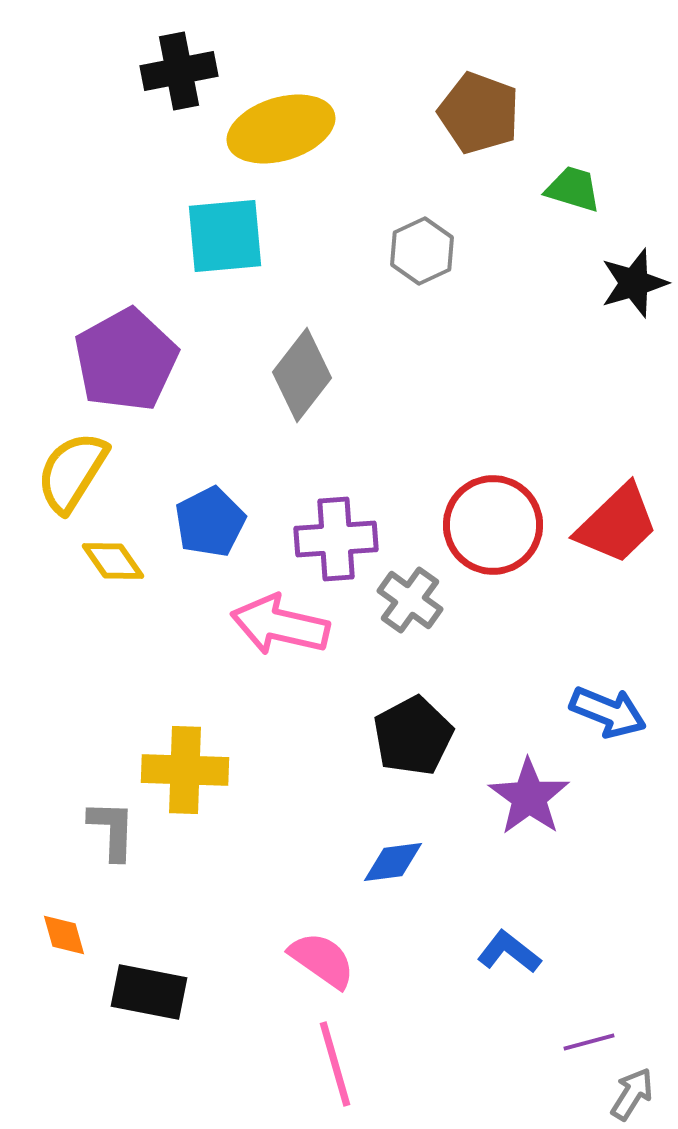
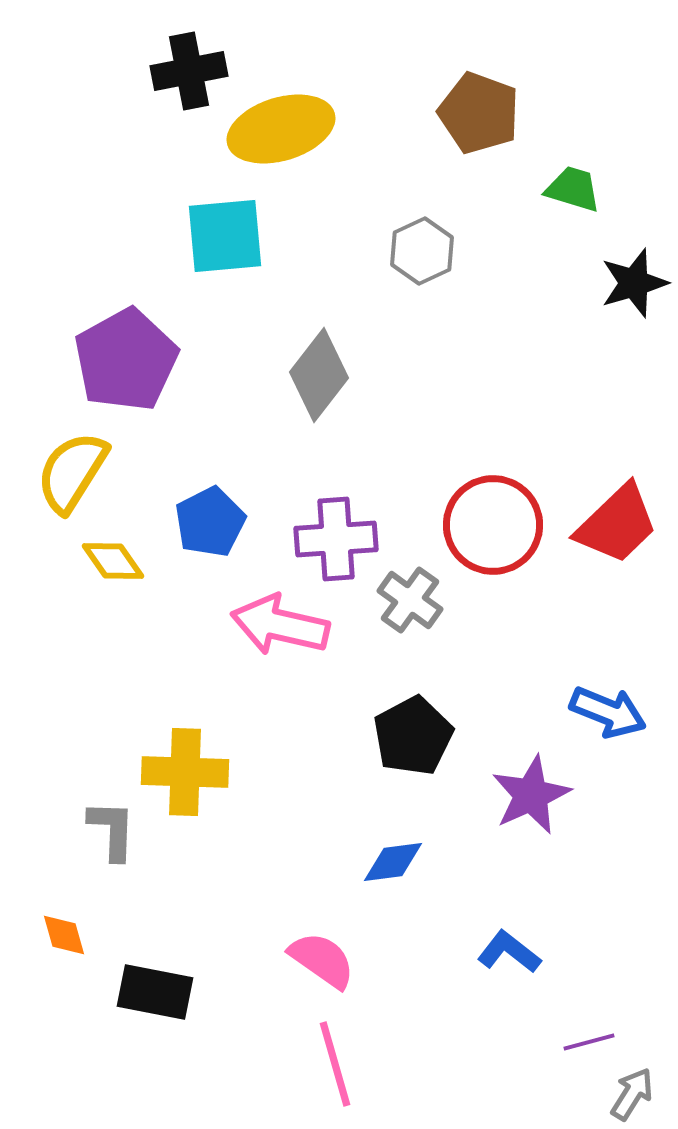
black cross: moved 10 px right
gray diamond: moved 17 px right
yellow cross: moved 2 px down
purple star: moved 2 px right, 2 px up; rotated 12 degrees clockwise
black rectangle: moved 6 px right
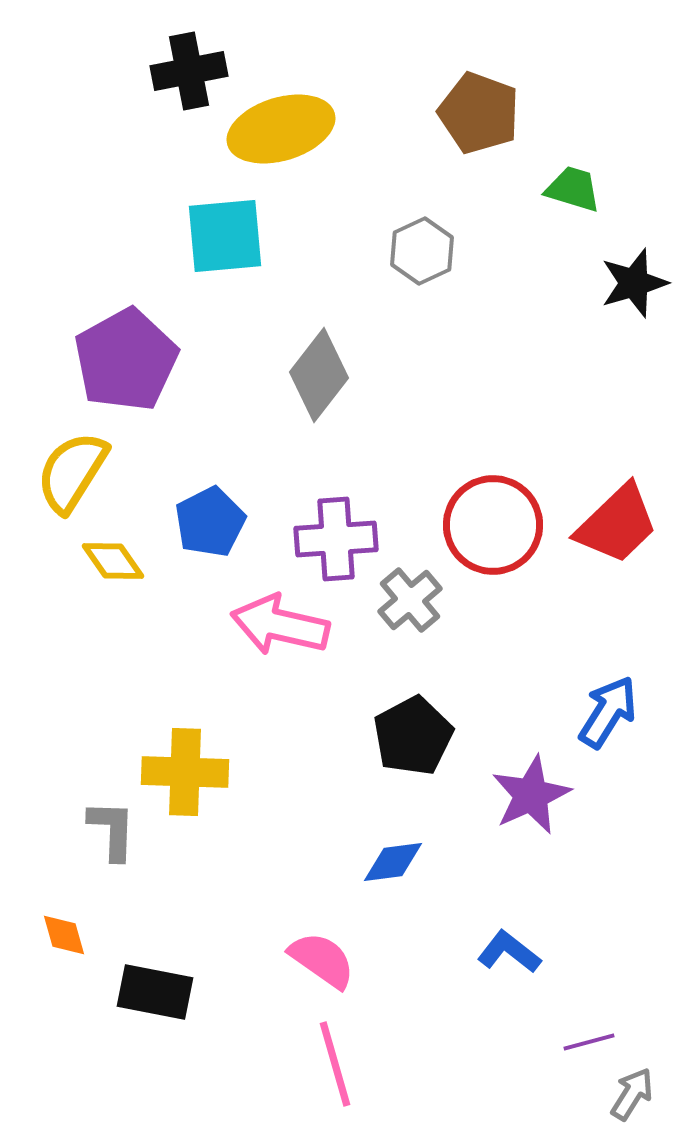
gray cross: rotated 14 degrees clockwise
blue arrow: rotated 80 degrees counterclockwise
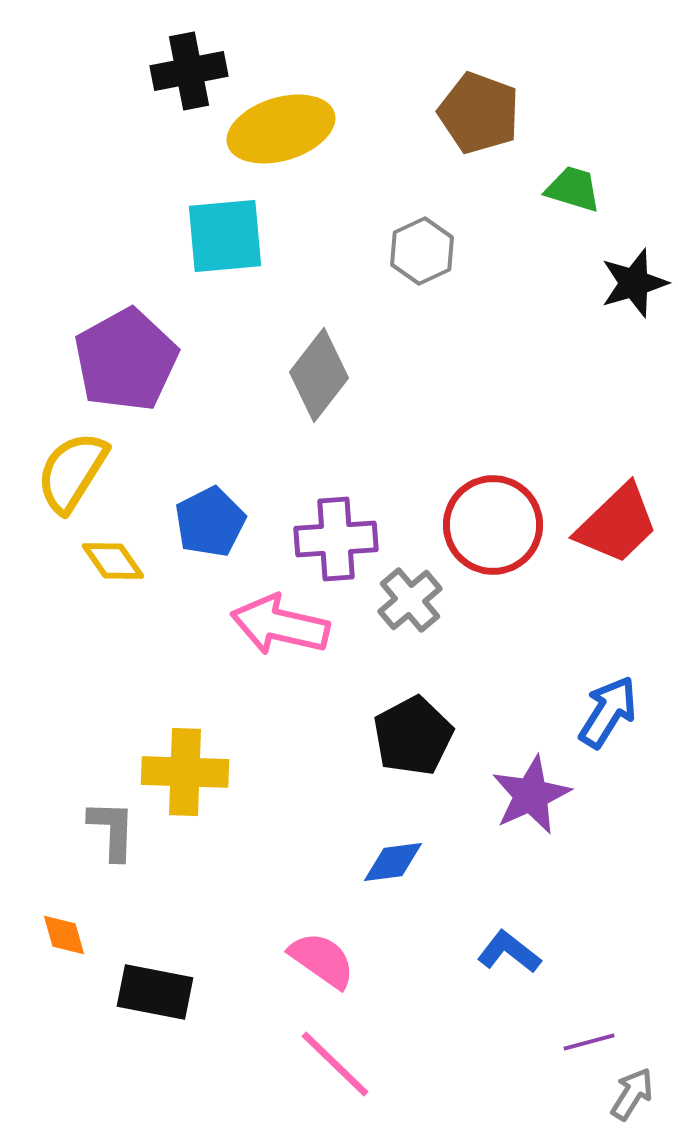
pink line: rotated 30 degrees counterclockwise
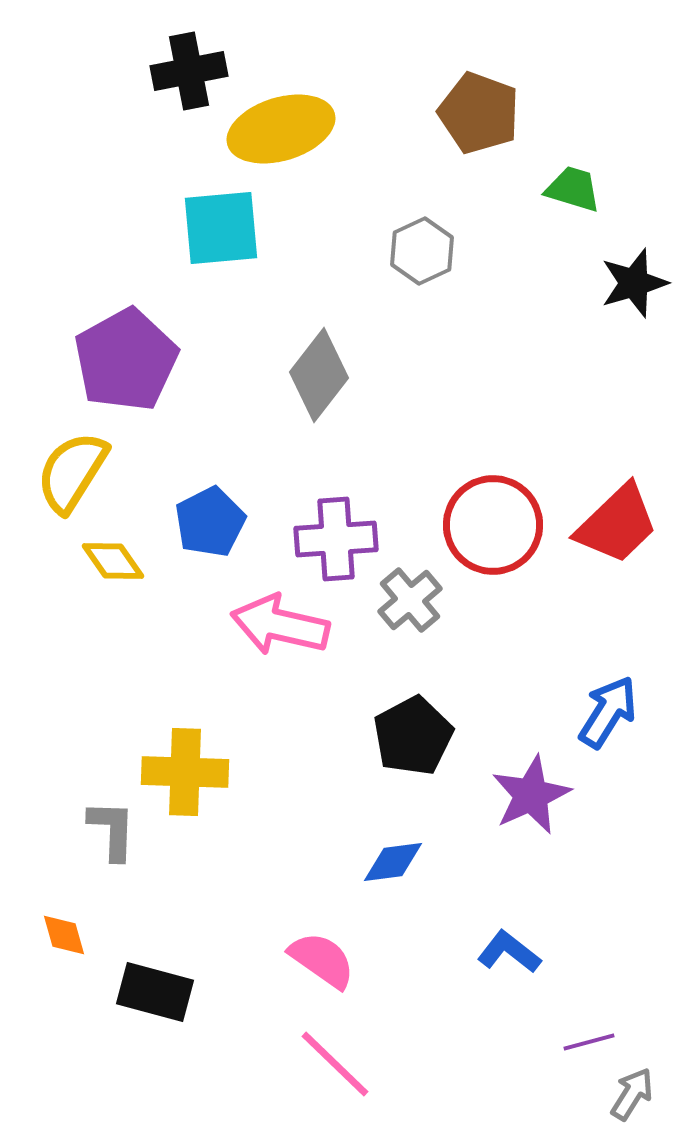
cyan square: moved 4 px left, 8 px up
black rectangle: rotated 4 degrees clockwise
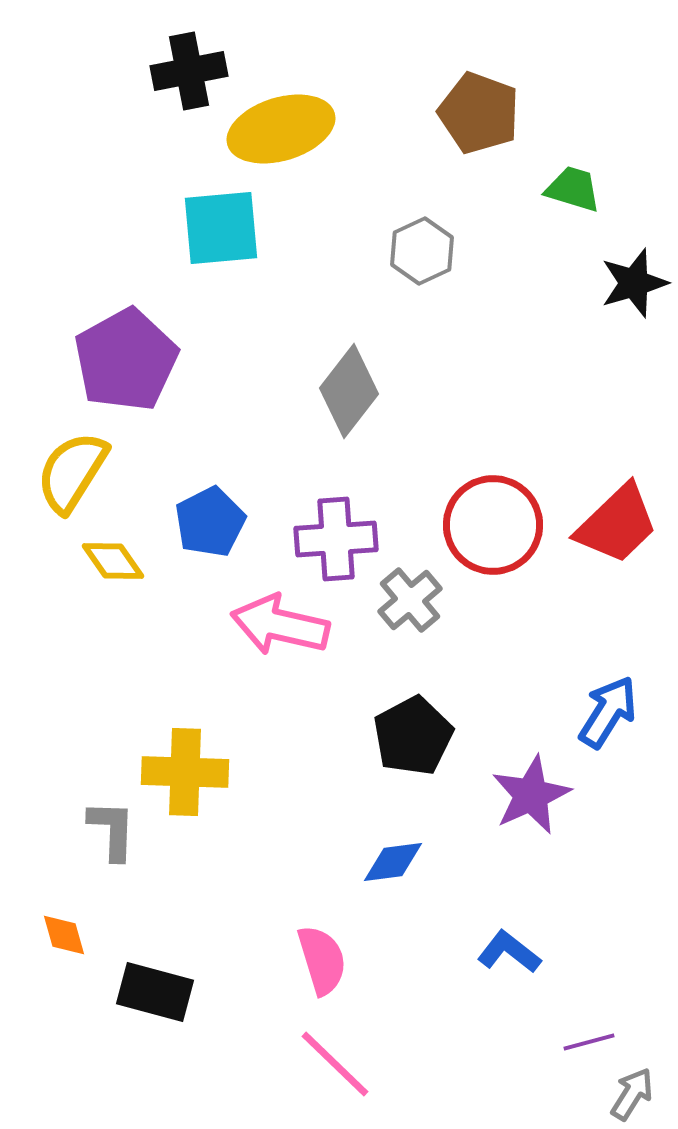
gray diamond: moved 30 px right, 16 px down
pink semicircle: rotated 38 degrees clockwise
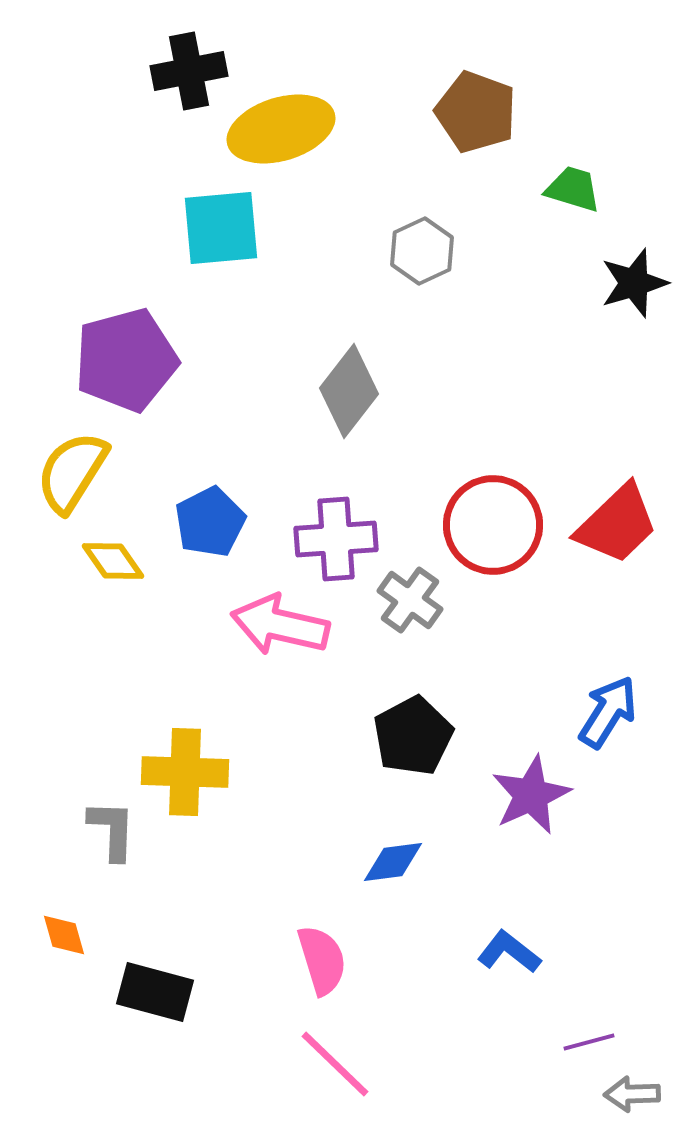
brown pentagon: moved 3 px left, 1 px up
purple pentagon: rotated 14 degrees clockwise
gray cross: rotated 14 degrees counterclockwise
gray arrow: rotated 124 degrees counterclockwise
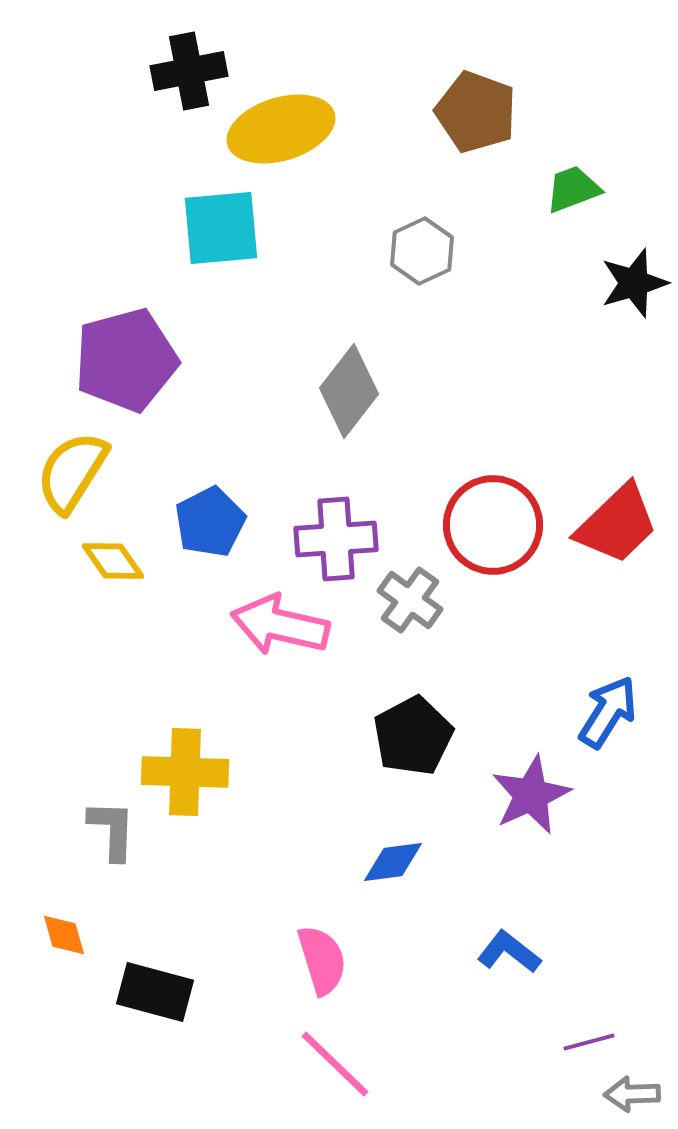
green trapezoid: rotated 38 degrees counterclockwise
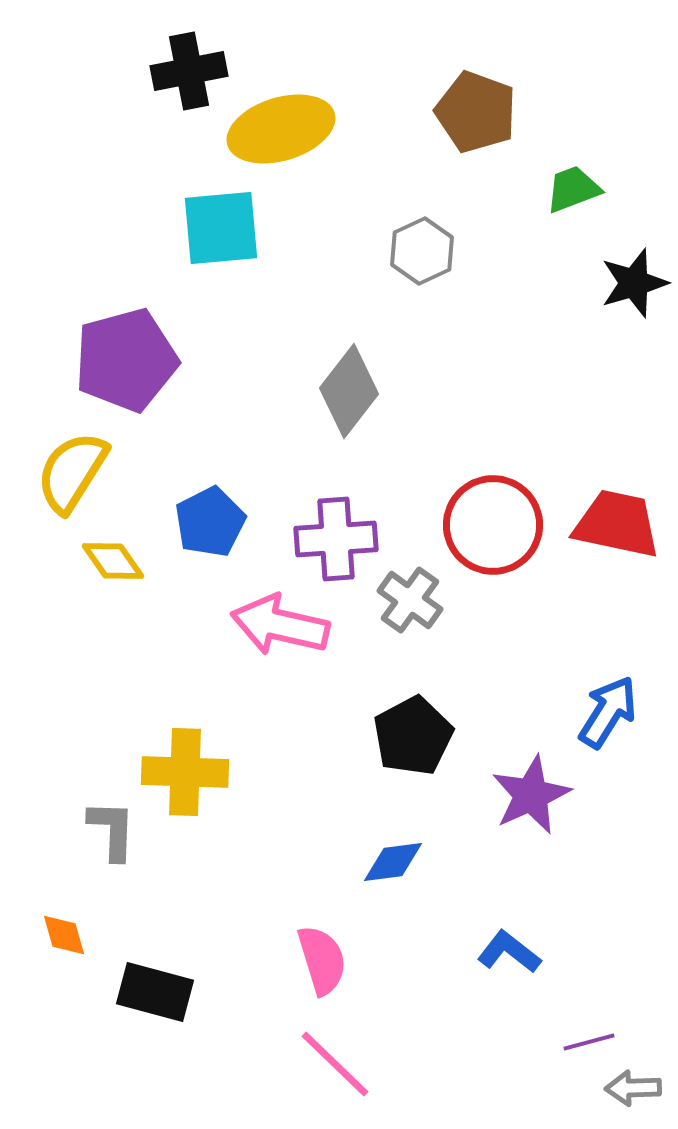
red trapezoid: rotated 124 degrees counterclockwise
gray arrow: moved 1 px right, 6 px up
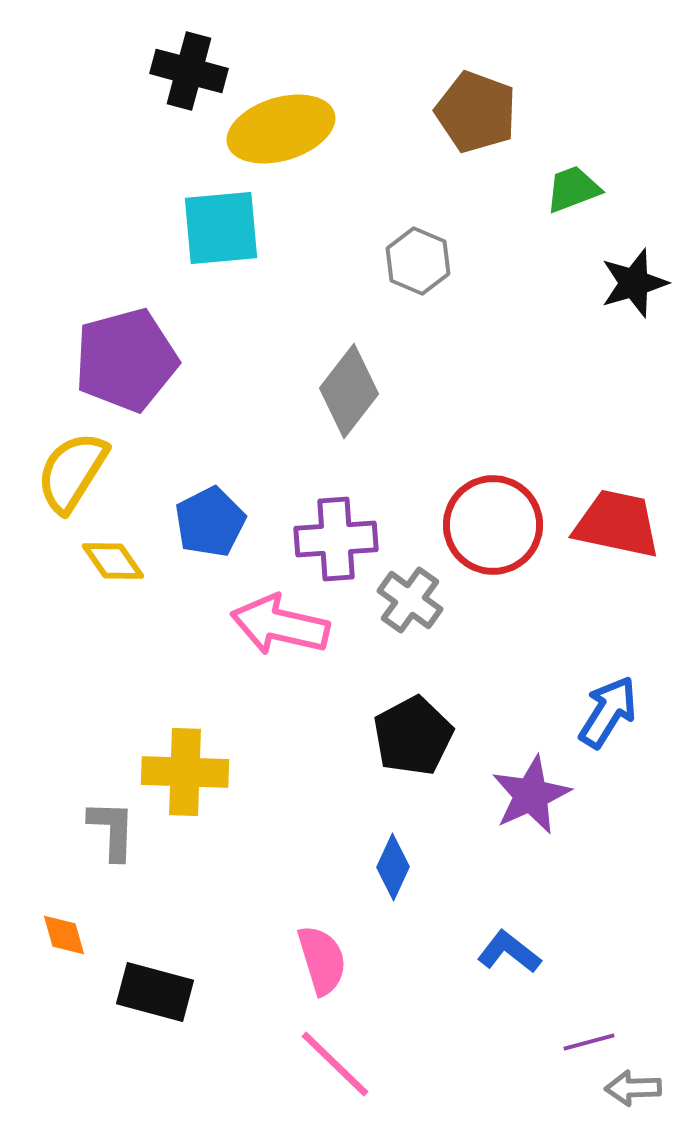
black cross: rotated 26 degrees clockwise
gray hexagon: moved 4 px left, 10 px down; rotated 12 degrees counterclockwise
blue diamond: moved 5 px down; rotated 58 degrees counterclockwise
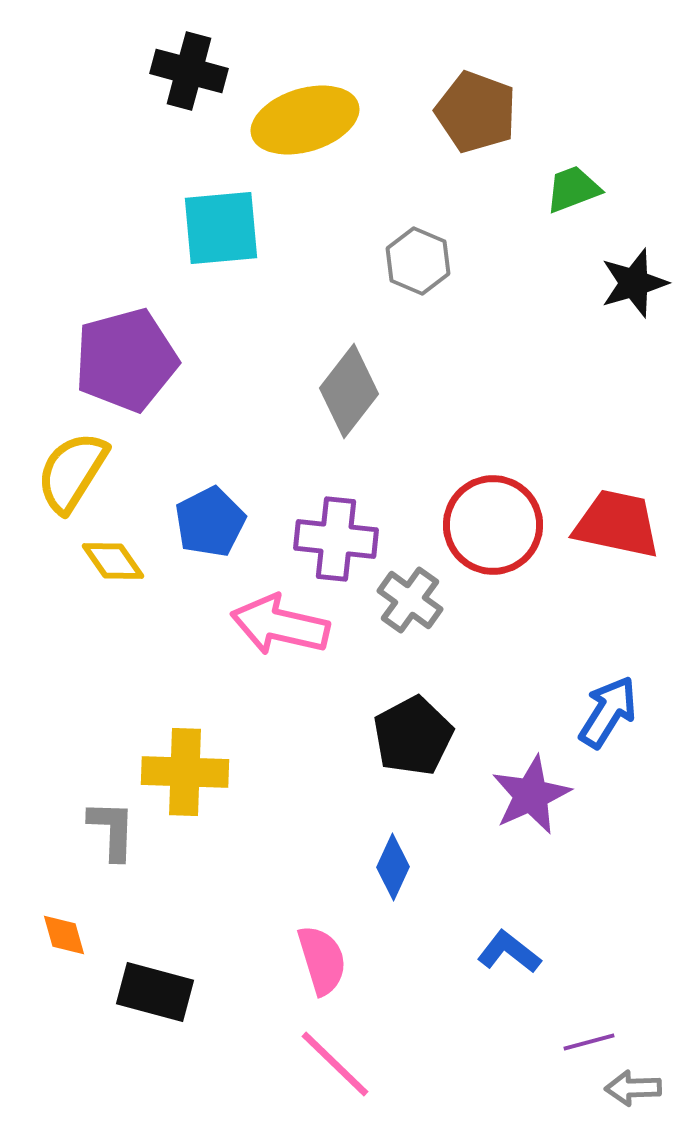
yellow ellipse: moved 24 px right, 9 px up
purple cross: rotated 10 degrees clockwise
